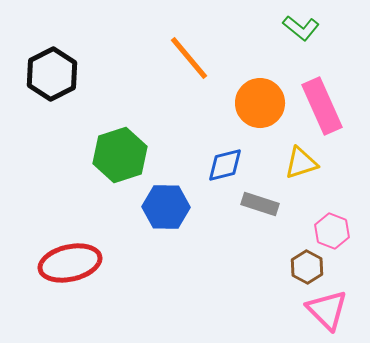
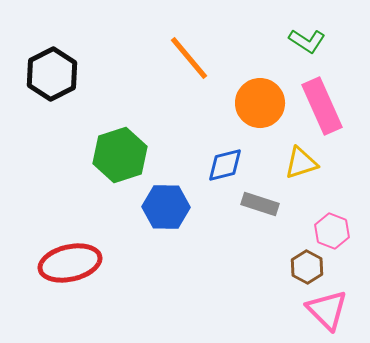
green L-shape: moved 6 px right, 13 px down; rotated 6 degrees counterclockwise
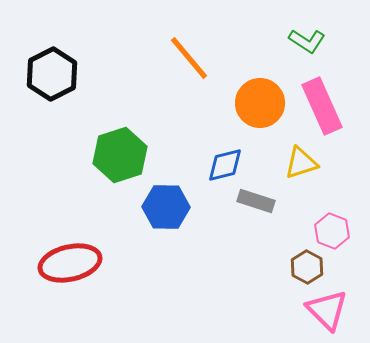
gray rectangle: moved 4 px left, 3 px up
